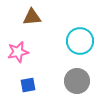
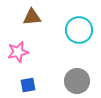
cyan circle: moved 1 px left, 11 px up
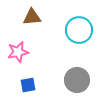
gray circle: moved 1 px up
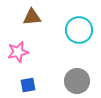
gray circle: moved 1 px down
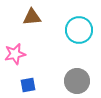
pink star: moved 3 px left, 2 px down
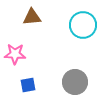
cyan circle: moved 4 px right, 5 px up
pink star: rotated 15 degrees clockwise
gray circle: moved 2 px left, 1 px down
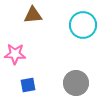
brown triangle: moved 1 px right, 2 px up
gray circle: moved 1 px right, 1 px down
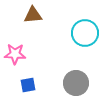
cyan circle: moved 2 px right, 8 px down
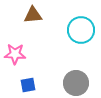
cyan circle: moved 4 px left, 3 px up
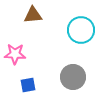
gray circle: moved 3 px left, 6 px up
